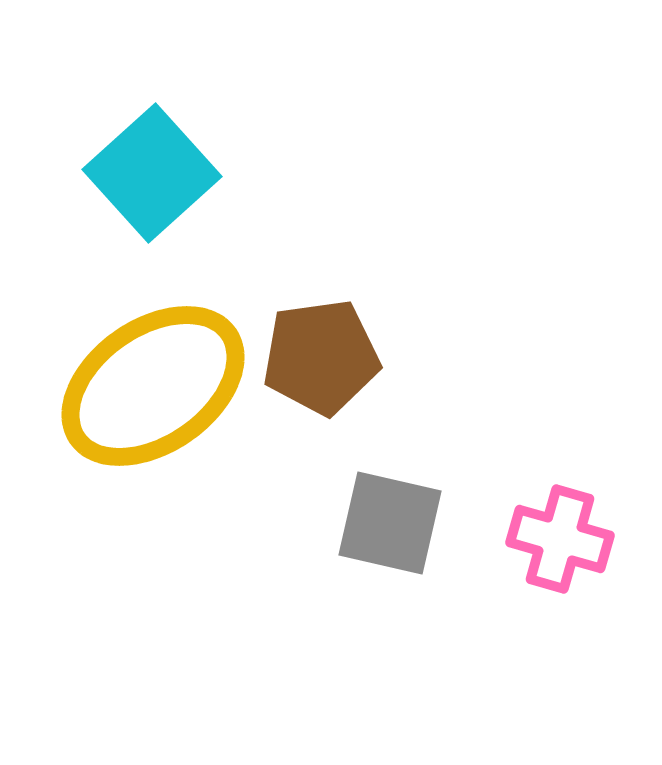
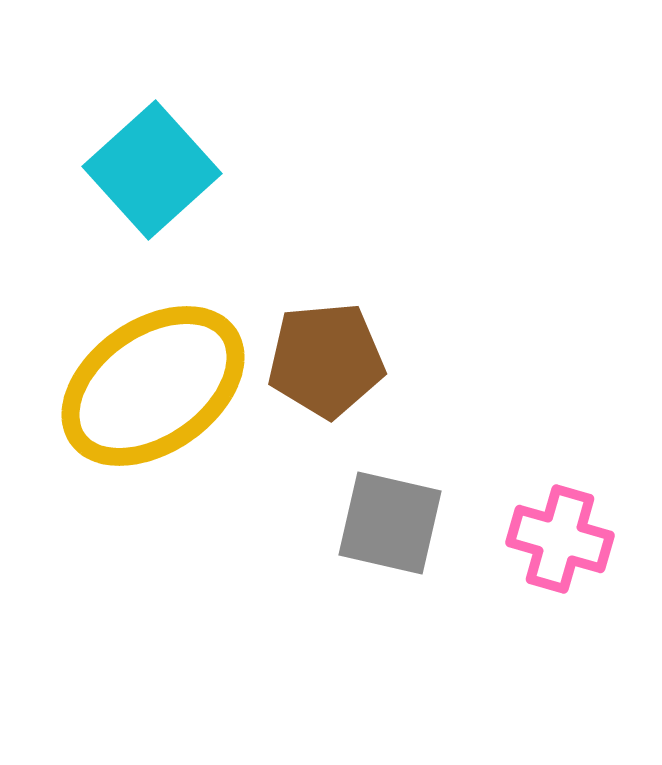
cyan square: moved 3 px up
brown pentagon: moved 5 px right, 3 px down; rotated 3 degrees clockwise
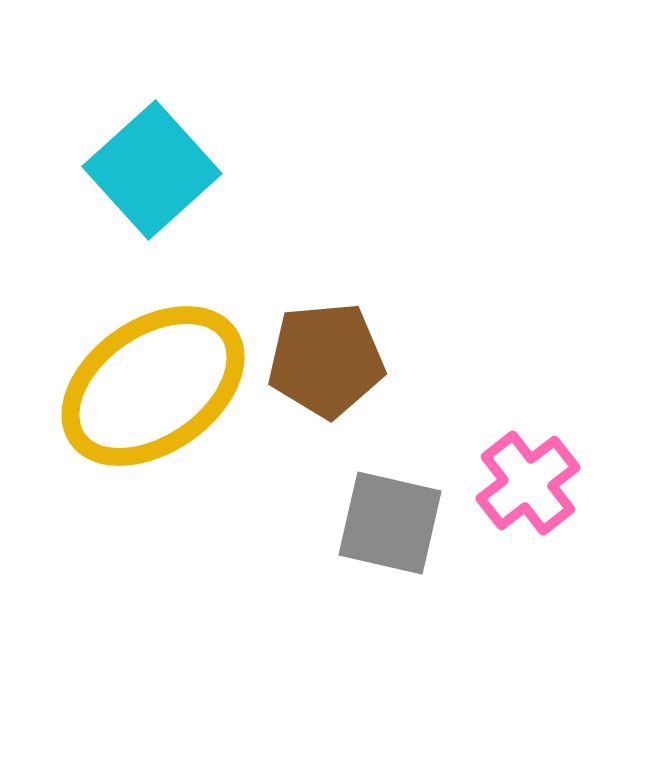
pink cross: moved 32 px left, 56 px up; rotated 36 degrees clockwise
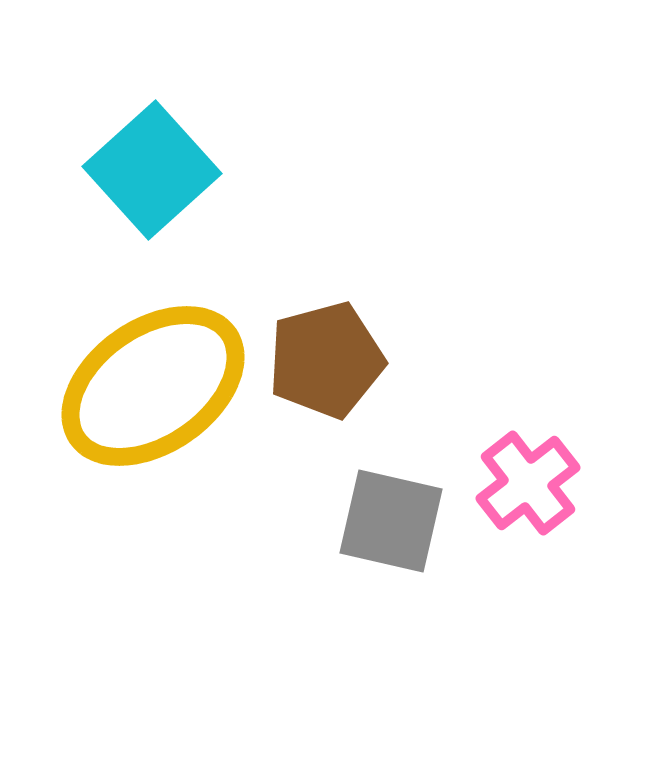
brown pentagon: rotated 10 degrees counterclockwise
gray square: moved 1 px right, 2 px up
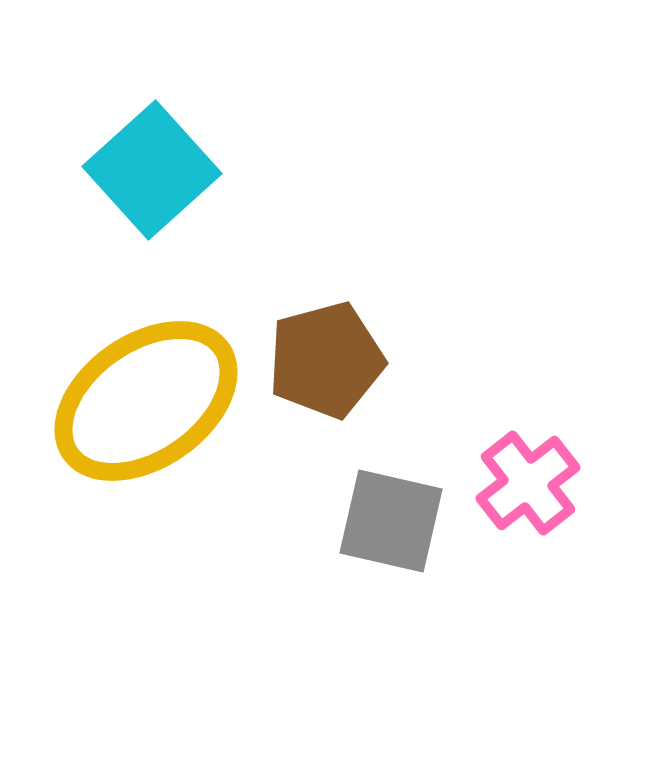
yellow ellipse: moved 7 px left, 15 px down
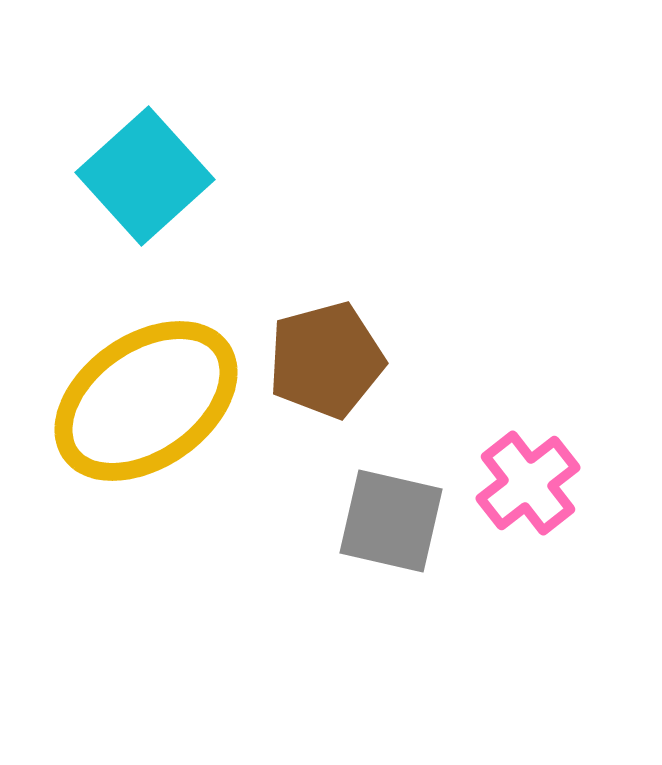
cyan square: moved 7 px left, 6 px down
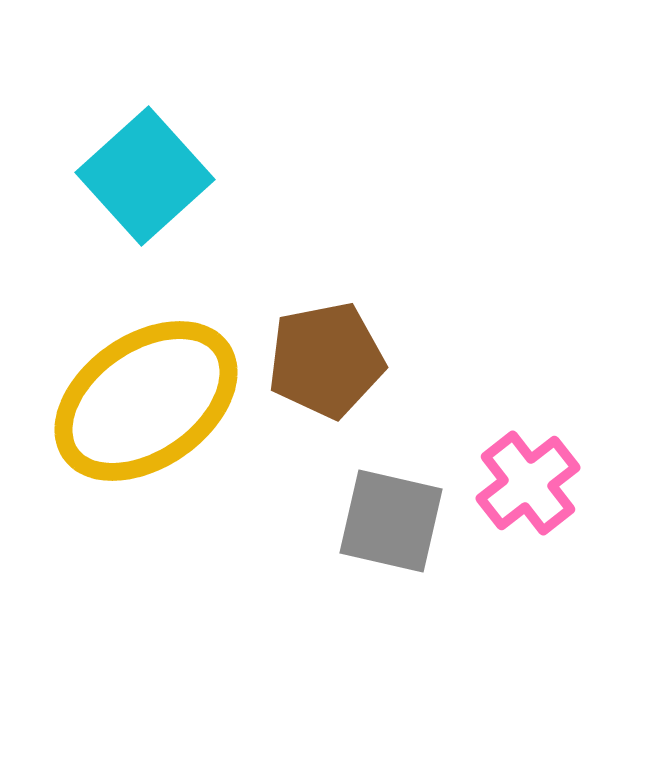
brown pentagon: rotated 4 degrees clockwise
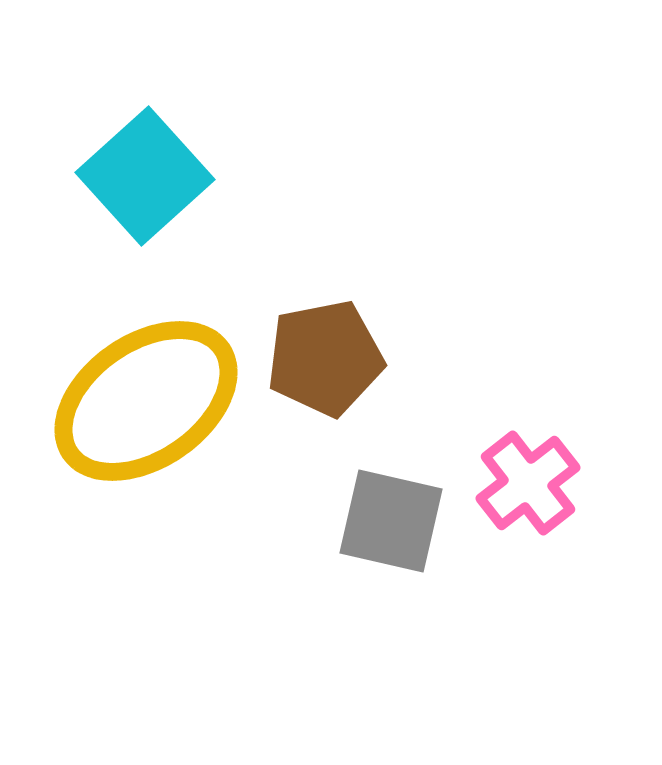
brown pentagon: moved 1 px left, 2 px up
